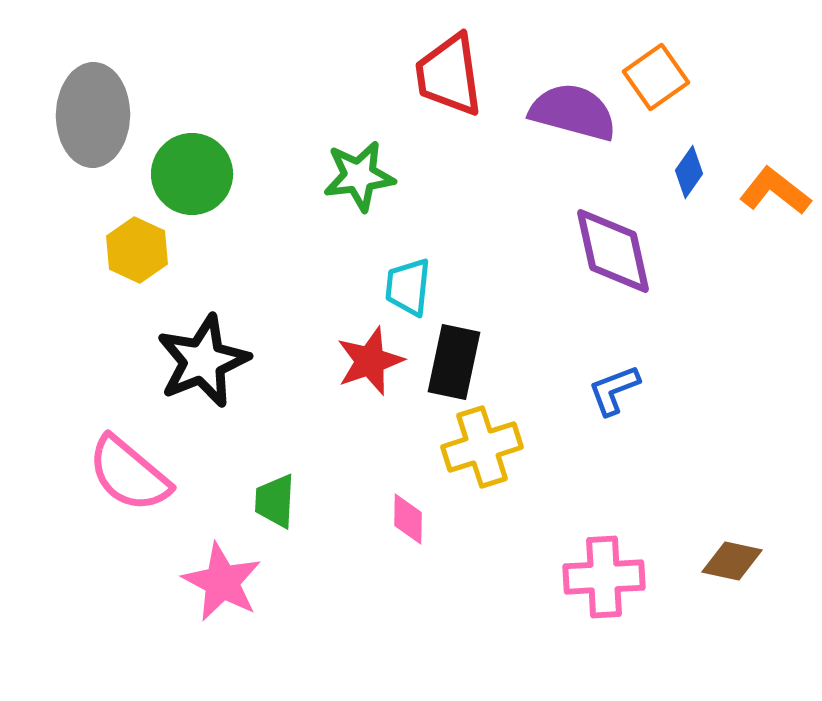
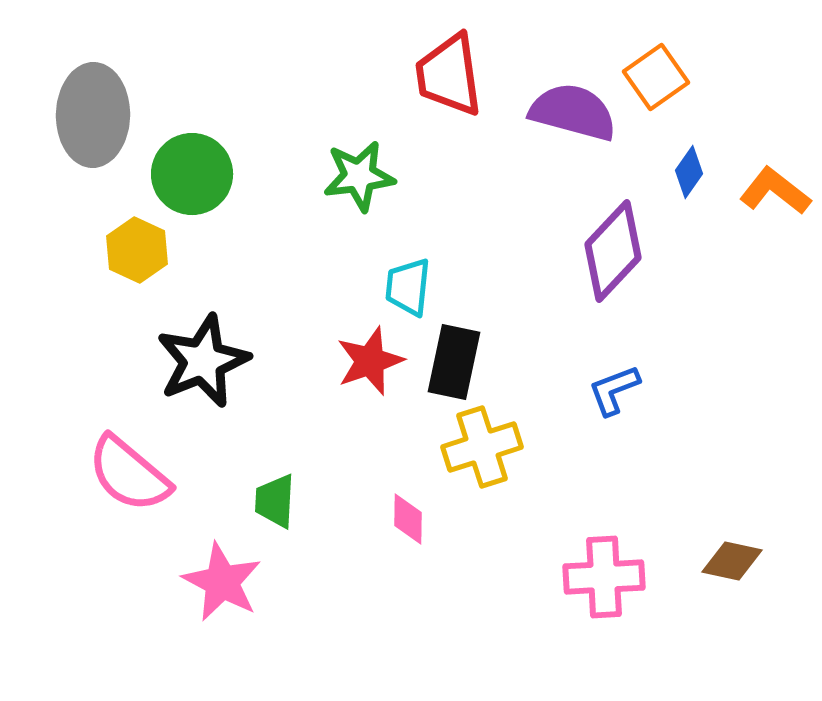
purple diamond: rotated 56 degrees clockwise
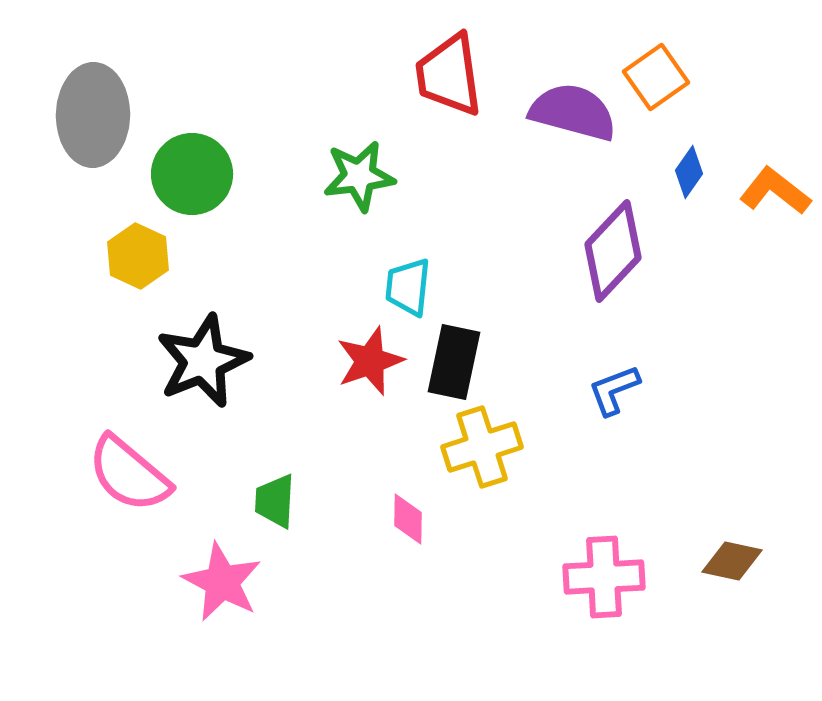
yellow hexagon: moved 1 px right, 6 px down
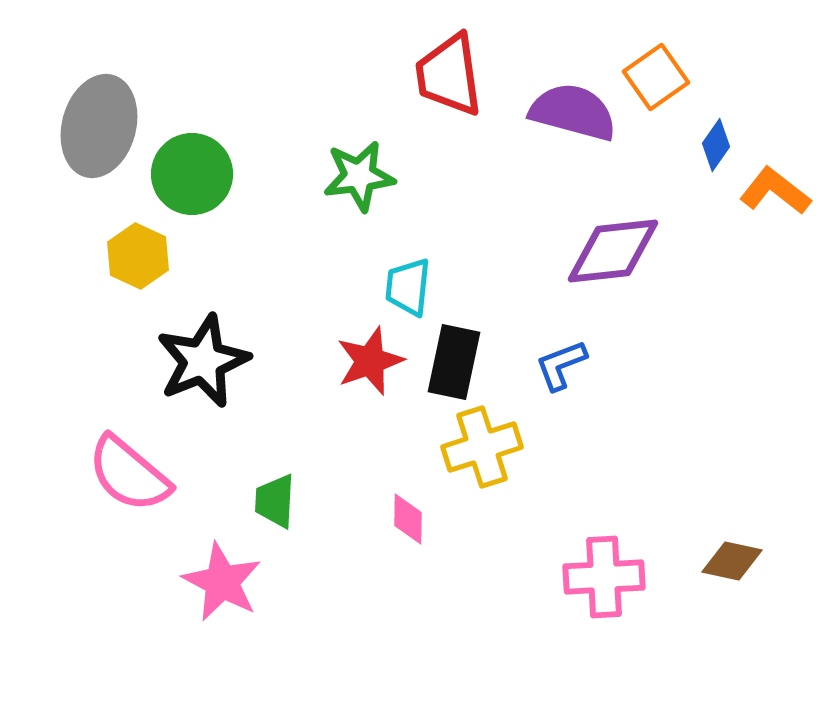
gray ellipse: moved 6 px right, 11 px down; rotated 14 degrees clockwise
blue diamond: moved 27 px right, 27 px up
purple diamond: rotated 40 degrees clockwise
blue L-shape: moved 53 px left, 25 px up
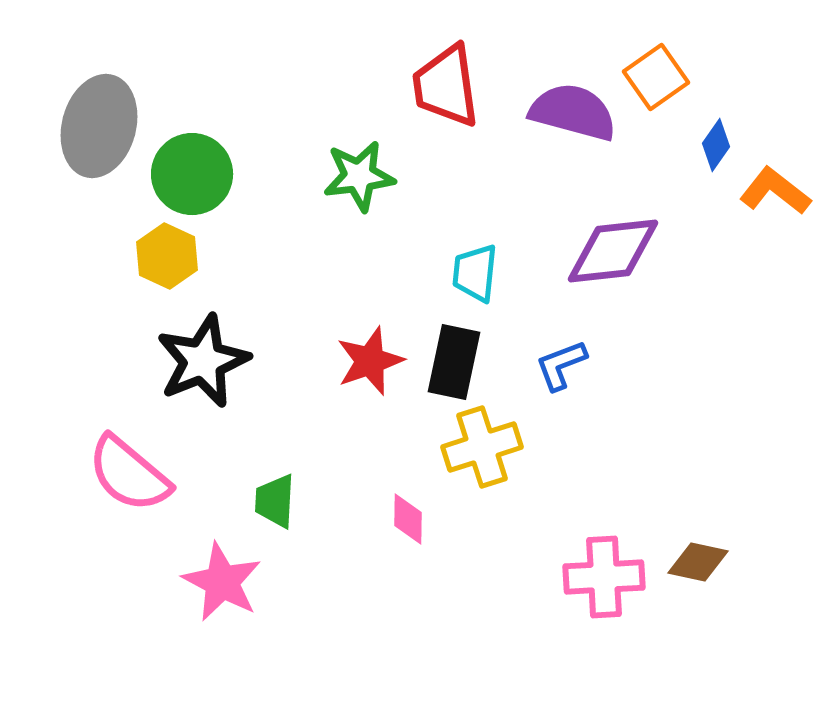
red trapezoid: moved 3 px left, 11 px down
yellow hexagon: moved 29 px right
cyan trapezoid: moved 67 px right, 14 px up
brown diamond: moved 34 px left, 1 px down
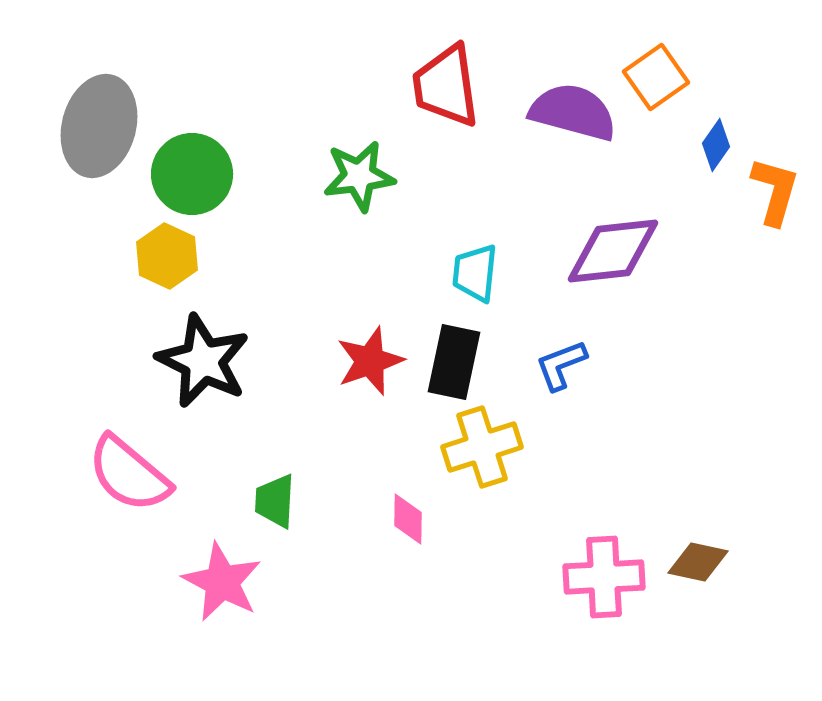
orange L-shape: rotated 68 degrees clockwise
black star: rotated 24 degrees counterclockwise
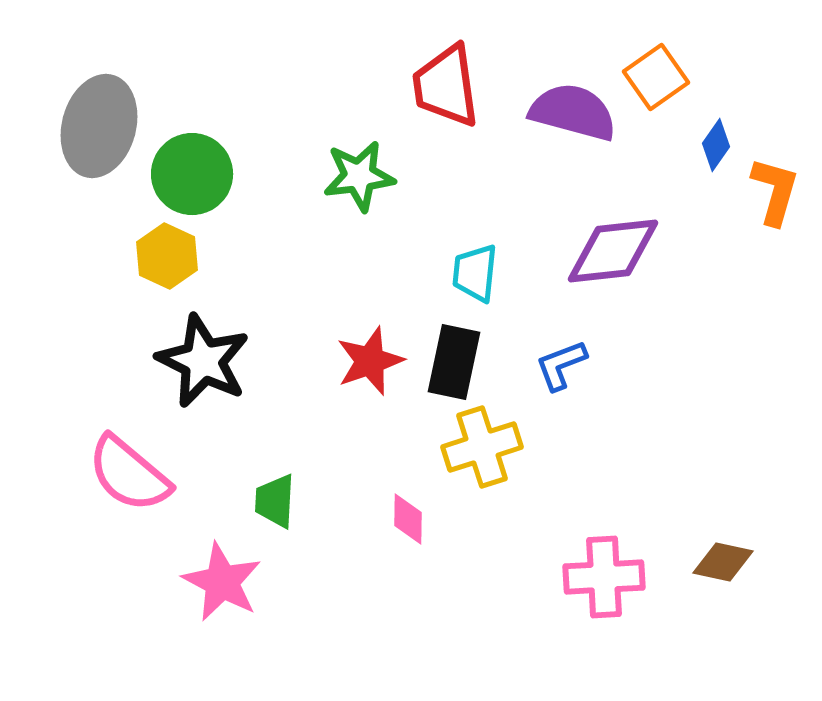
brown diamond: moved 25 px right
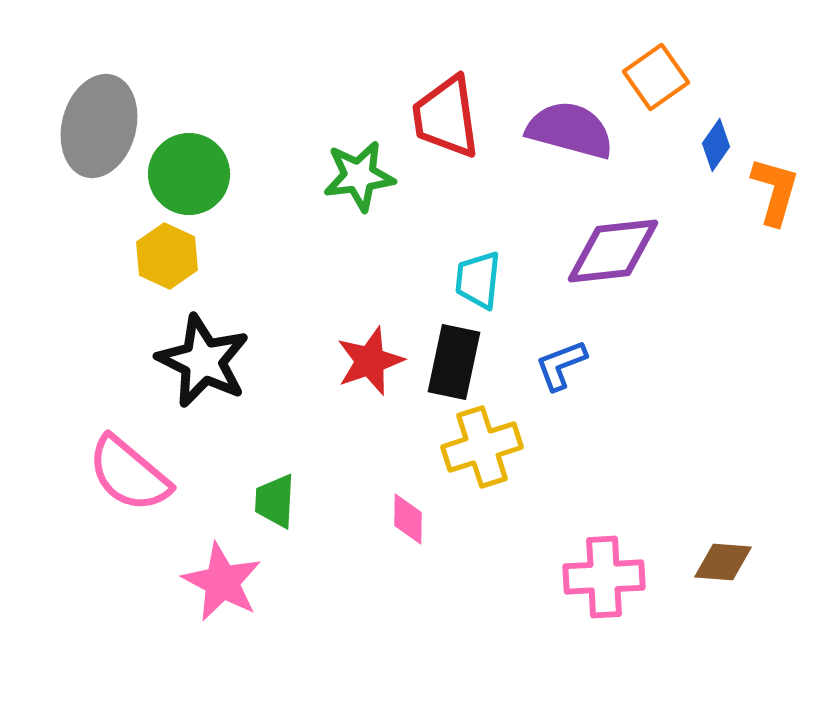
red trapezoid: moved 31 px down
purple semicircle: moved 3 px left, 18 px down
green circle: moved 3 px left
cyan trapezoid: moved 3 px right, 7 px down
brown diamond: rotated 8 degrees counterclockwise
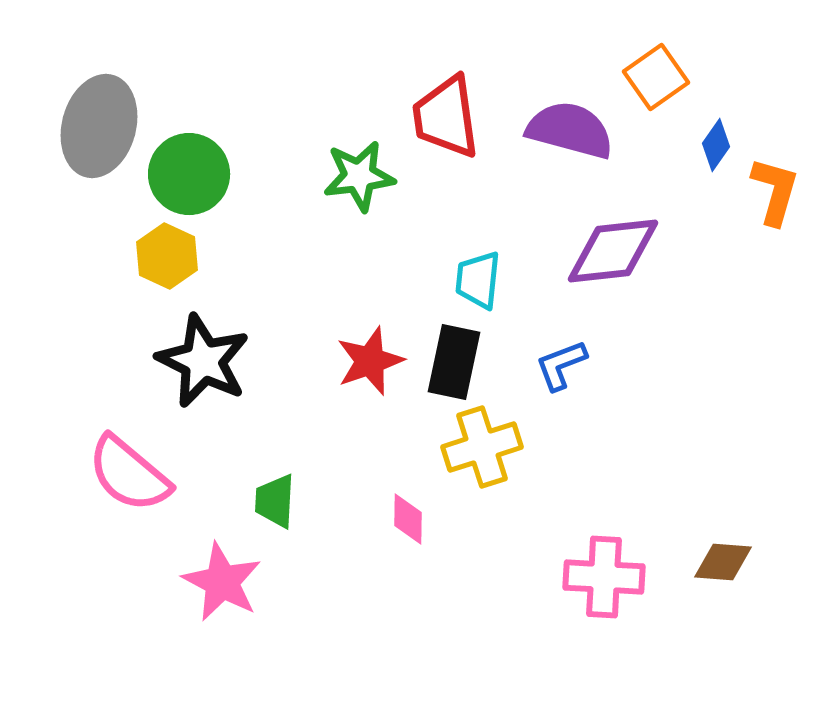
pink cross: rotated 6 degrees clockwise
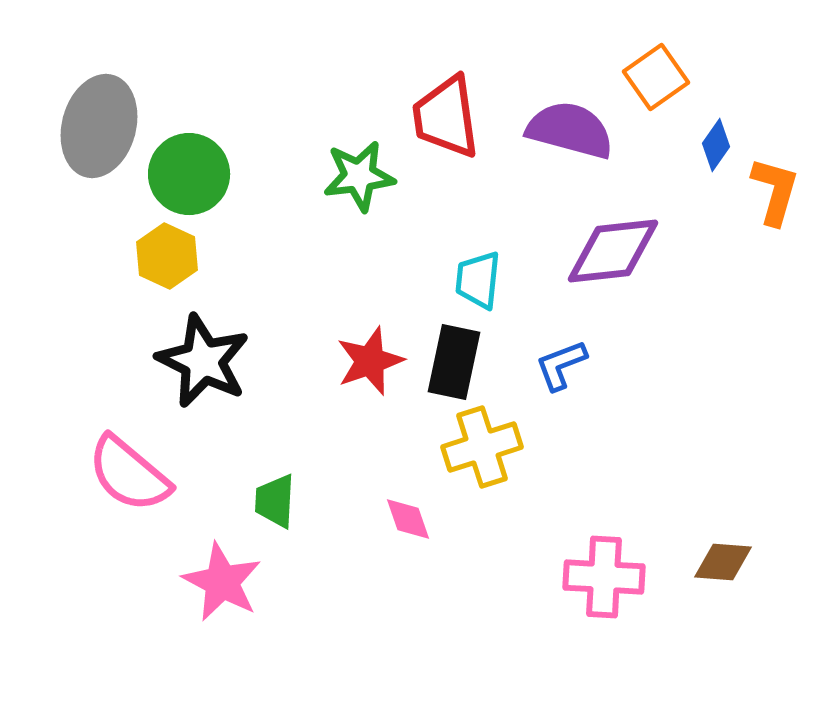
pink diamond: rotated 20 degrees counterclockwise
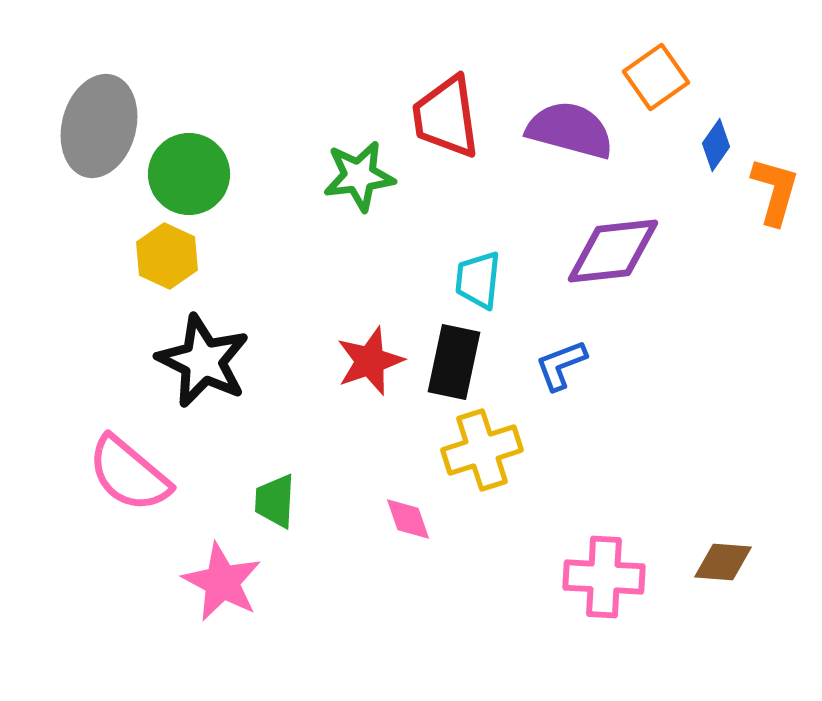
yellow cross: moved 3 px down
